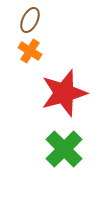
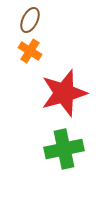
green cross: rotated 33 degrees clockwise
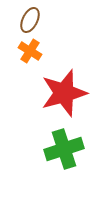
green cross: rotated 6 degrees counterclockwise
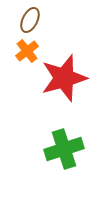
orange cross: moved 3 px left; rotated 20 degrees clockwise
red star: moved 15 px up
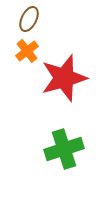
brown ellipse: moved 1 px left, 1 px up
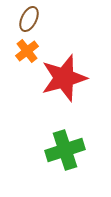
green cross: moved 1 px right, 1 px down
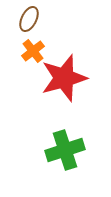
orange cross: moved 6 px right
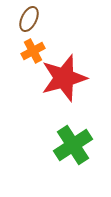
orange cross: rotated 10 degrees clockwise
green cross: moved 8 px right, 5 px up; rotated 15 degrees counterclockwise
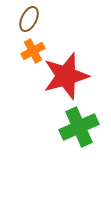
red star: moved 2 px right, 2 px up
green cross: moved 6 px right, 18 px up; rotated 9 degrees clockwise
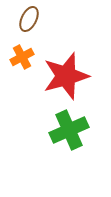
orange cross: moved 11 px left, 6 px down
green cross: moved 10 px left, 3 px down
